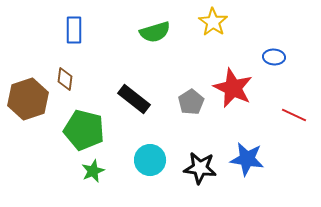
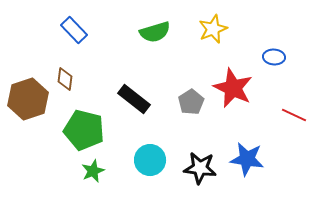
yellow star: moved 7 px down; rotated 16 degrees clockwise
blue rectangle: rotated 44 degrees counterclockwise
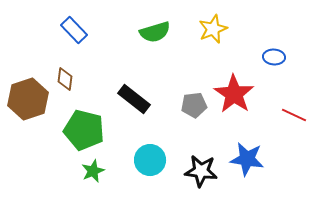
red star: moved 1 px right, 6 px down; rotated 9 degrees clockwise
gray pentagon: moved 3 px right, 3 px down; rotated 25 degrees clockwise
black star: moved 1 px right, 3 px down
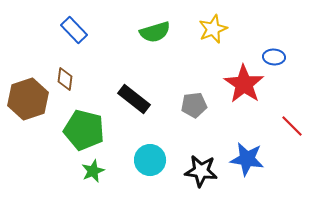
red star: moved 10 px right, 10 px up
red line: moved 2 px left, 11 px down; rotated 20 degrees clockwise
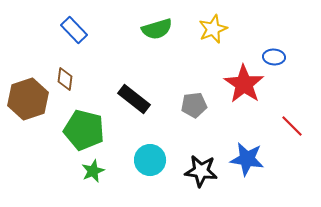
green semicircle: moved 2 px right, 3 px up
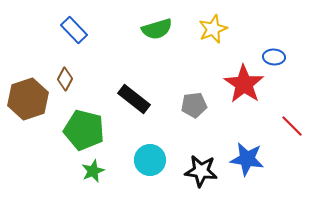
brown diamond: rotated 20 degrees clockwise
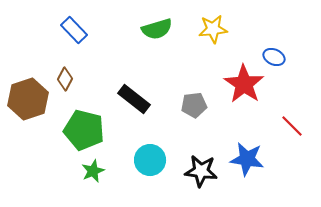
yellow star: rotated 16 degrees clockwise
blue ellipse: rotated 20 degrees clockwise
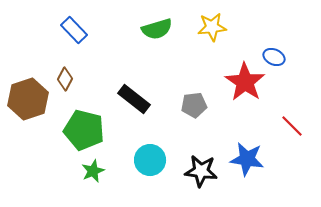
yellow star: moved 1 px left, 2 px up
red star: moved 1 px right, 2 px up
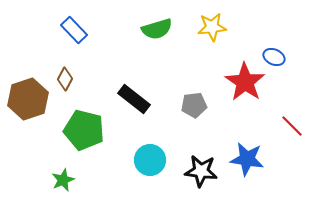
green star: moved 30 px left, 9 px down
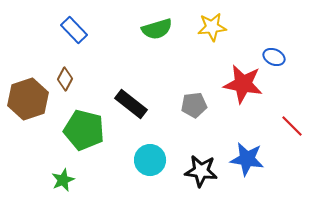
red star: moved 2 px left, 2 px down; rotated 24 degrees counterclockwise
black rectangle: moved 3 px left, 5 px down
